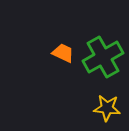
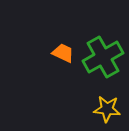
yellow star: moved 1 px down
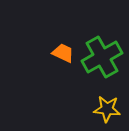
green cross: moved 1 px left
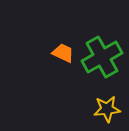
yellow star: rotated 12 degrees counterclockwise
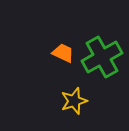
yellow star: moved 33 px left, 8 px up; rotated 12 degrees counterclockwise
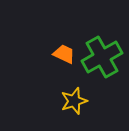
orange trapezoid: moved 1 px right, 1 px down
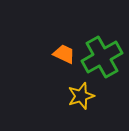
yellow star: moved 7 px right, 5 px up
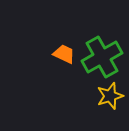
yellow star: moved 29 px right
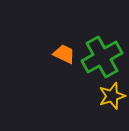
yellow star: moved 2 px right
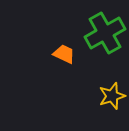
green cross: moved 3 px right, 24 px up
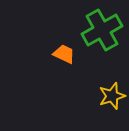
green cross: moved 3 px left, 3 px up
